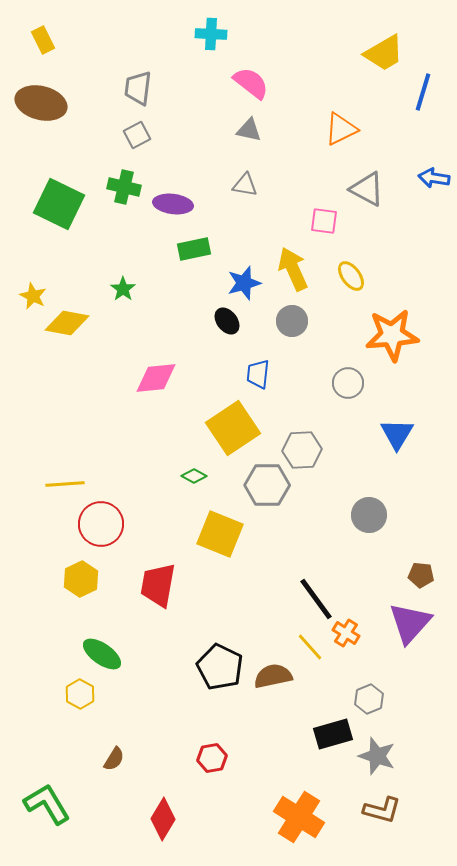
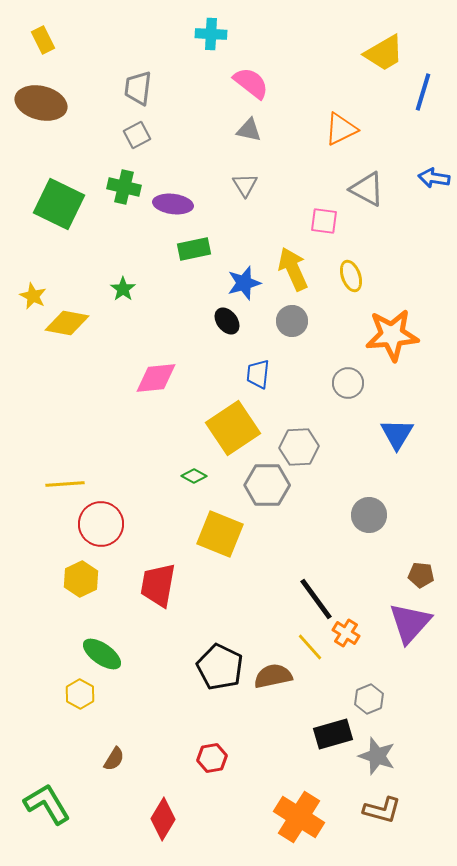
gray triangle at (245, 185): rotated 48 degrees clockwise
yellow ellipse at (351, 276): rotated 16 degrees clockwise
gray hexagon at (302, 450): moved 3 px left, 3 px up
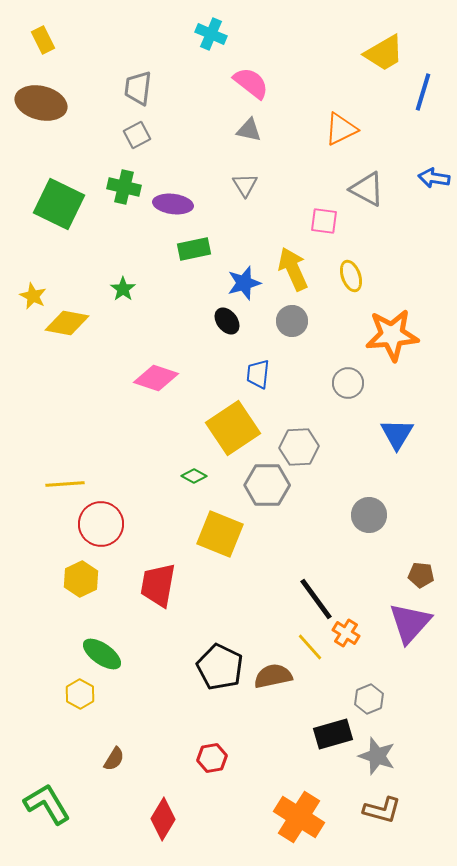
cyan cross at (211, 34): rotated 20 degrees clockwise
pink diamond at (156, 378): rotated 24 degrees clockwise
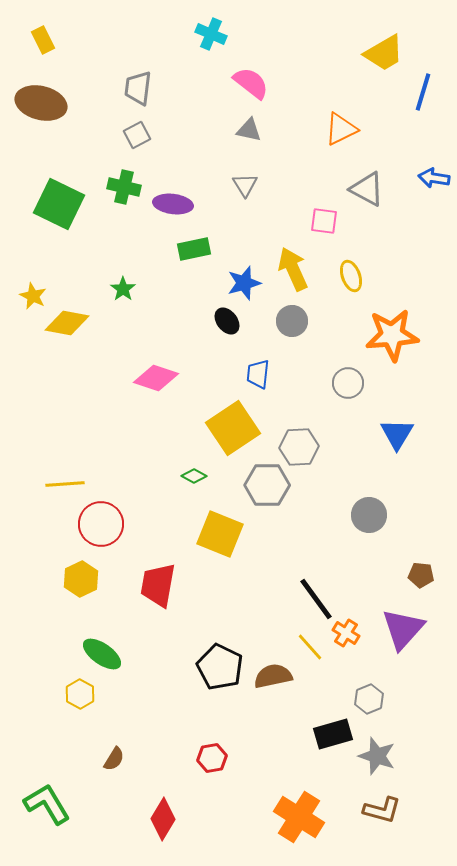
purple triangle at (410, 623): moved 7 px left, 6 px down
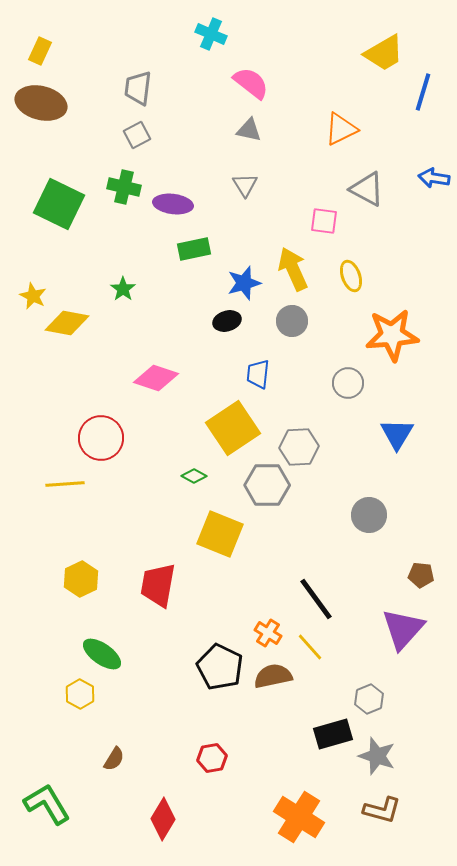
yellow rectangle at (43, 40): moved 3 px left, 11 px down; rotated 52 degrees clockwise
black ellipse at (227, 321): rotated 68 degrees counterclockwise
red circle at (101, 524): moved 86 px up
orange cross at (346, 633): moved 78 px left
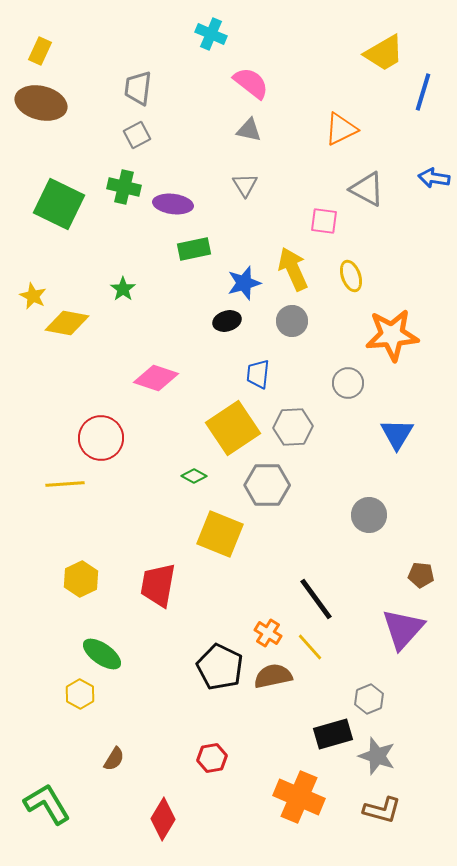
gray hexagon at (299, 447): moved 6 px left, 20 px up
orange cross at (299, 817): moved 20 px up; rotated 9 degrees counterclockwise
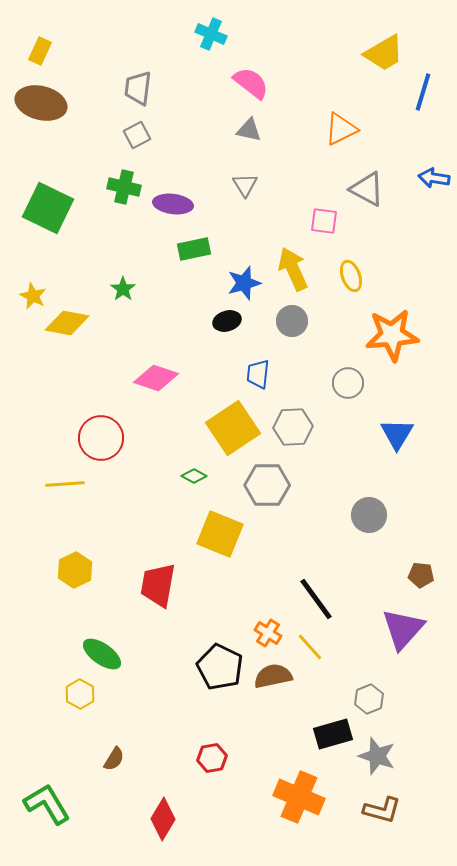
green square at (59, 204): moved 11 px left, 4 px down
yellow hexagon at (81, 579): moved 6 px left, 9 px up
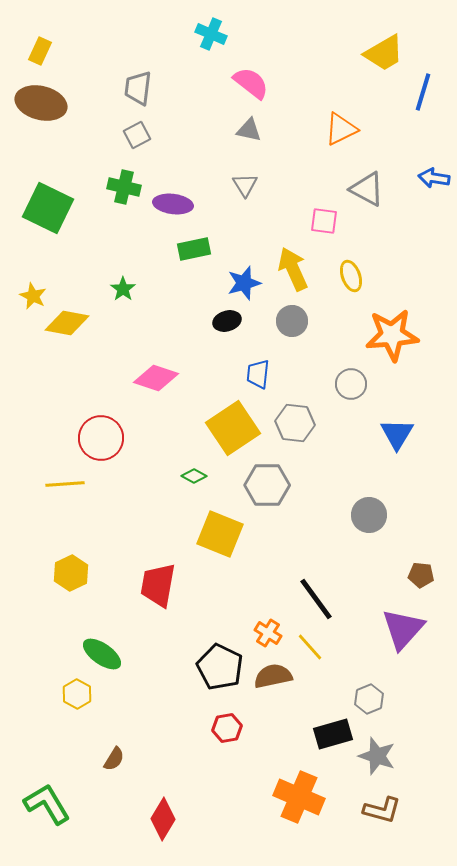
gray circle at (348, 383): moved 3 px right, 1 px down
gray hexagon at (293, 427): moved 2 px right, 4 px up; rotated 9 degrees clockwise
yellow hexagon at (75, 570): moved 4 px left, 3 px down
yellow hexagon at (80, 694): moved 3 px left
red hexagon at (212, 758): moved 15 px right, 30 px up
